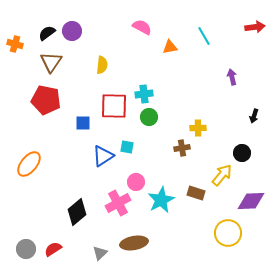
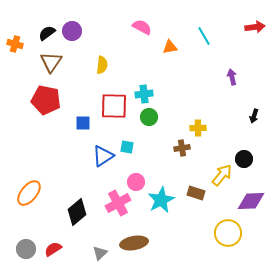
black circle: moved 2 px right, 6 px down
orange ellipse: moved 29 px down
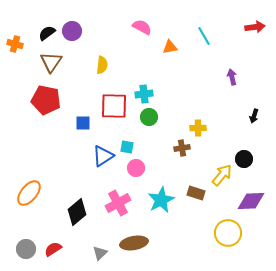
pink circle: moved 14 px up
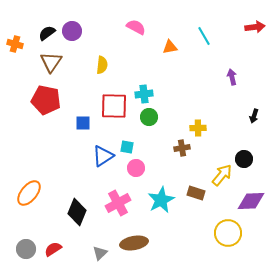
pink semicircle: moved 6 px left
black diamond: rotated 28 degrees counterclockwise
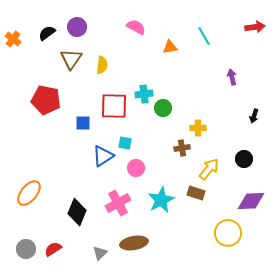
purple circle: moved 5 px right, 4 px up
orange cross: moved 2 px left, 5 px up; rotated 21 degrees clockwise
brown triangle: moved 20 px right, 3 px up
green circle: moved 14 px right, 9 px up
cyan square: moved 2 px left, 4 px up
yellow arrow: moved 13 px left, 6 px up
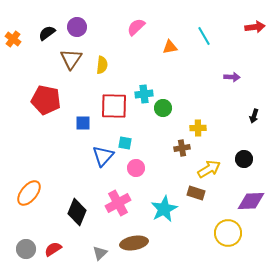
pink semicircle: rotated 72 degrees counterclockwise
purple arrow: rotated 105 degrees clockwise
blue triangle: rotated 15 degrees counterclockwise
yellow arrow: rotated 20 degrees clockwise
cyan star: moved 3 px right, 9 px down
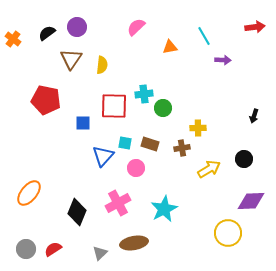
purple arrow: moved 9 px left, 17 px up
brown rectangle: moved 46 px left, 49 px up
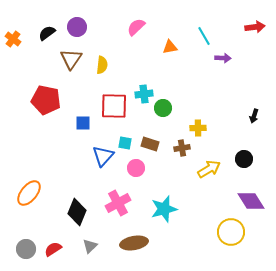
purple arrow: moved 2 px up
purple diamond: rotated 60 degrees clockwise
cyan star: rotated 12 degrees clockwise
yellow circle: moved 3 px right, 1 px up
gray triangle: moved 10 px left, 7 px up
